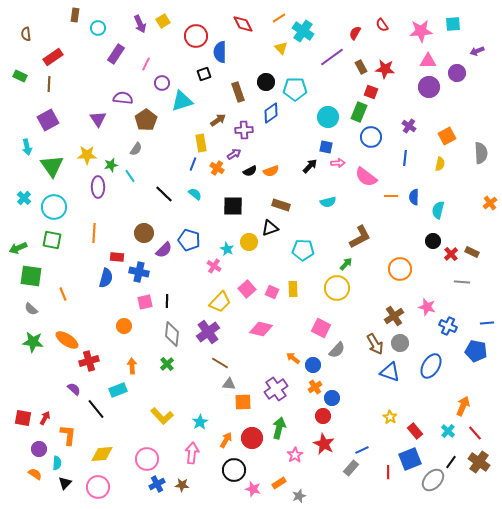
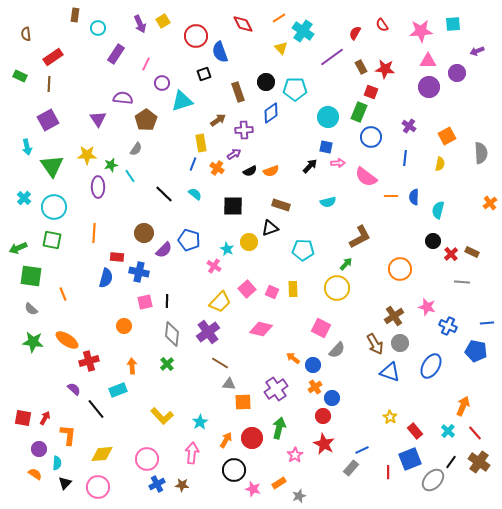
blue semicircle at (220, 52): rotated 20 degrees counterclockwise
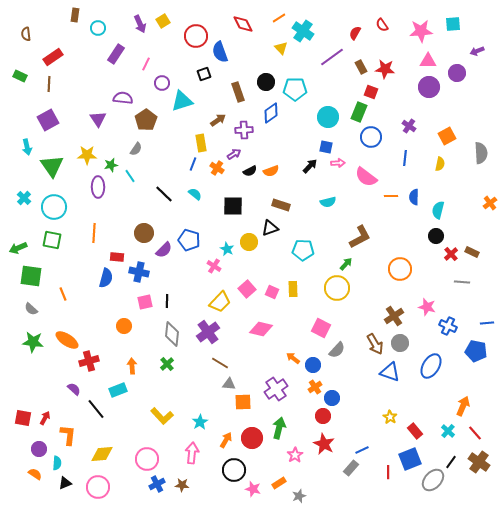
black circle at (433, 241): moved 3 px right, 5 px up
black triangle at (65, 483): rotated 24 degrees clockwise
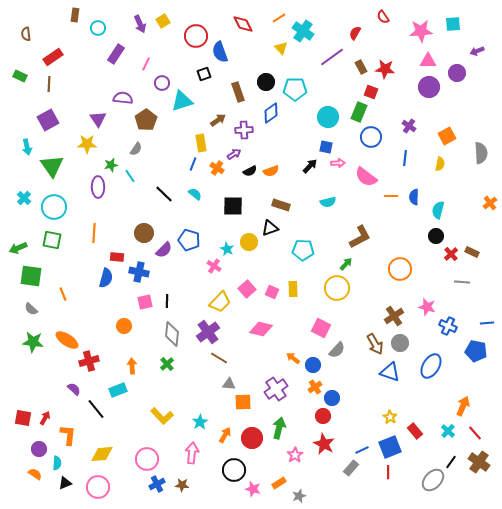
red semicircle at (382, 25): moved 1 px right, 8 px up
yellow star at (87, 155): moved 11 px up
brown line at (220, 363): moved 1 px left, 5 px up
orange arrow at (226, 440): moved 1 px left, 5 px up
blue square at (410, 459): moved 20 px left, 12 px up
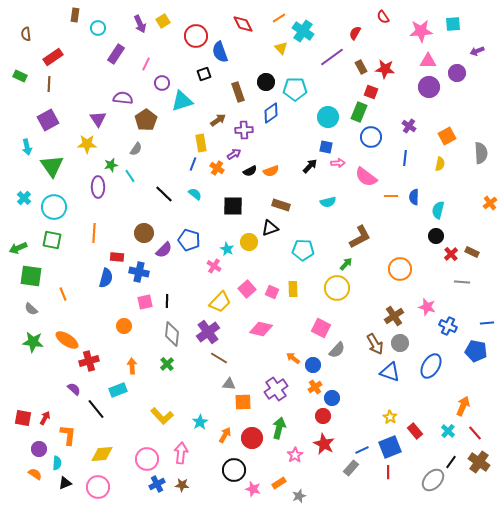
pink arrow at (192, 453): moved 11 px left
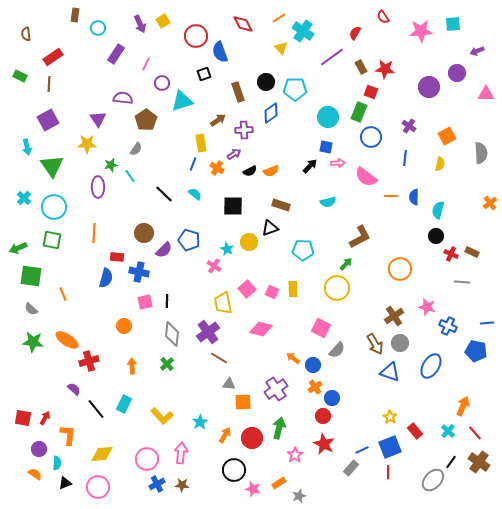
pink triangle at (428, 61): moved 58 px right, 33 px down
red cross at (451, 254): rotated 24 degrees counterclockwise
yellow trapezoid at (220, 302): moved 3 px right, 1 px down; rotated 125 degrees clockwise
cyan rectangle at (118, 390): moved 6 px right, 14 px down; rotated 42 degrees counterclockwise
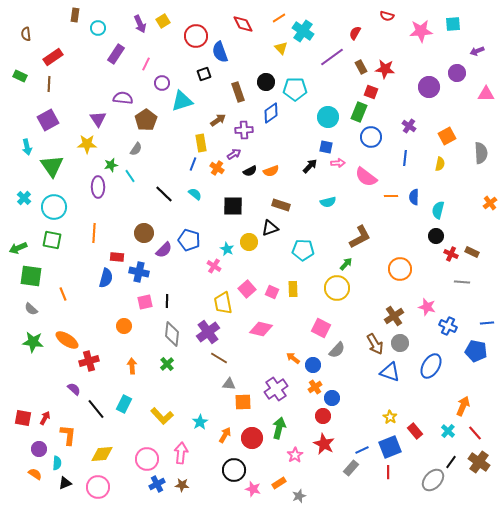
red semicircle at (383, 17): moved 4 px right, 1 px up; rotated 40 degrees counterclockwise
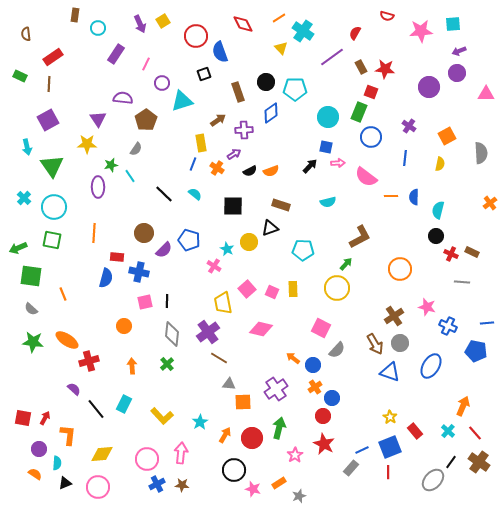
purple arrow at (477, 51): moved 18 px left
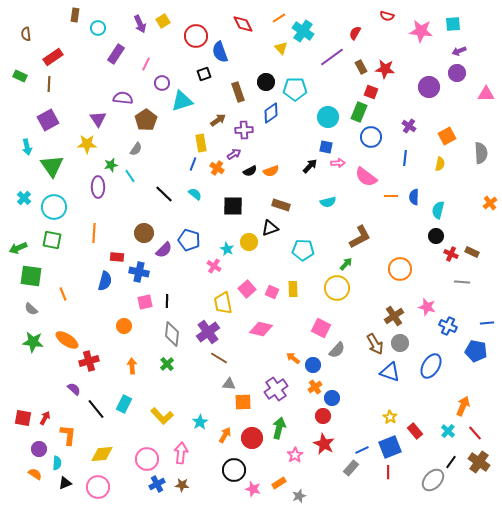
pink star at (421, 31): rotated 10 degrees clockwise
blue semicircle at (106, 278): moved 1 px left, 3 px down
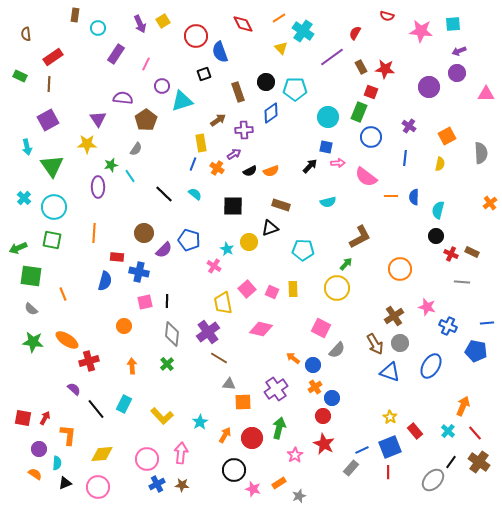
purple circle at (162, 83): moved 3 px down
